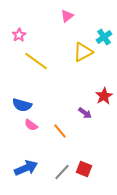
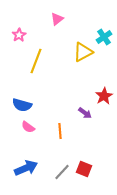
pink triangle: moved 10 px left, 3 px down
yellow line: rotated 75 degrees clockwise
pink semicircle: moved 3 px left, 2 px down
orange line: rotated 35 degrees clockwise
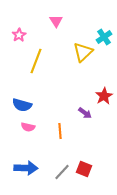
pink triangle: moved 1 px left, 2 px down; rotated 24 degrees counterclockwise
yellow triangle: rotated 15 degrees counterclockwise
pink semicircle: rotated 24 degrees counterclockwise
blue arrow: rotated 25 degrees clockwise
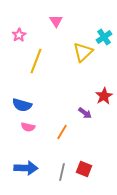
orange line: moved 2 px right, 1 px down; rotated 35 degrees clockwise
gray line: rotated 30 degrees counterclockwise
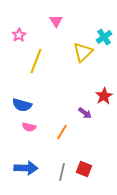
pink semicircle: moved 1 px right
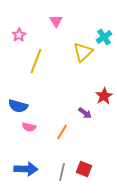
blue semicircle: moved 4 px left, 1 px down
blue arrow: moved 1 px down
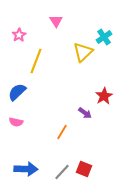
blue semicircle: moved 1 px left, 14 px up; rotated 120 degrees clockwise
pink semicircle: moved 13 px left, 5 px up
gray line: rotated 30 degrees clockwise
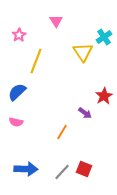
yellow triangle: rotated 20 degrees counterclockwise
